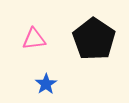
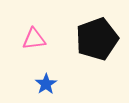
black pentagon: moved 3 px right; rotated 18 degrees clockwise
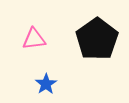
black pentagon: rotated 15 degrees counterclockwise
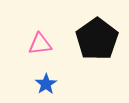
pink triangle: moved 6 px right, 5 px down
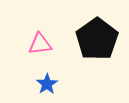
blue star: moved 1 px right
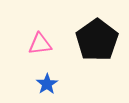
black pentagon: moved 1 px down
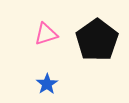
pink triangle: moved 6 px right, 10 px up; rotated 10 degrees counterclockwise
